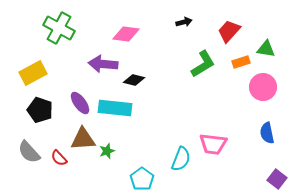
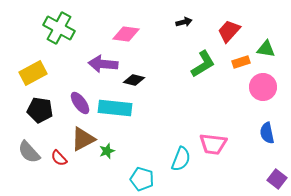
black pentagon: rotated 10 degrees counterclockwise
brown triangle: rotated 24 degrees counterclockwise
cyan pentagon: rotated 20 degrees counterclockwise
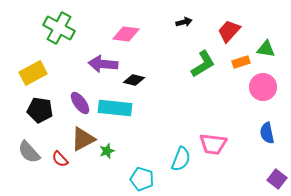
red semicircle: moved 1 px right, 1 px down
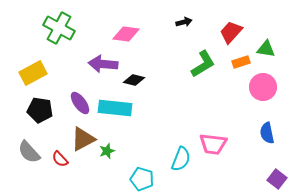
red trapezoid: moved 2 px right, 1 px down
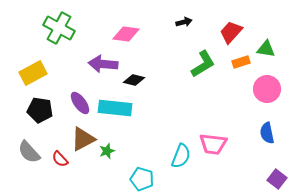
pink circle: moved 4 px right, 2 px down
cyan semicircle: moved 3 px up
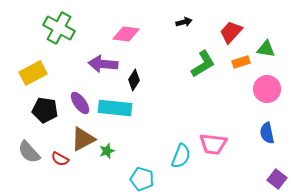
black diamond: rotated 70 degrees counterclockwise
black pentagon: moved 5 px right
red semicircle: rotated 18 degrees counterclockwise
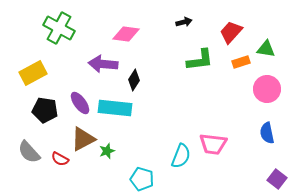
green L-shape: moved 3 px left, 4 px up; rotated 24 degrees clockwise
